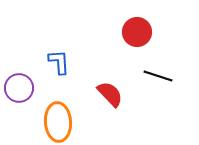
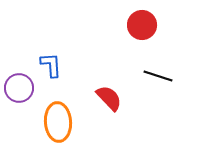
red circle: moved 5 px right, 7 px up
blue L-shape: moved 8 px left, 3 px down
red semicircle: moved 1 px left, 4 px down
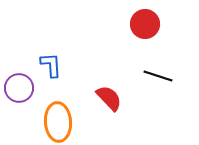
red circle: moved 3 px right, 1 px up
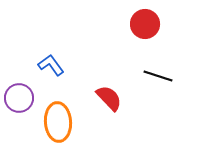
blue L-shape: rotated 32 degrees counterclockwise
purple circle: moved 10 px down
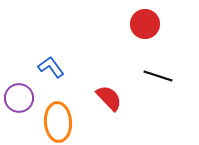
blue L-shape: moved 2 px down
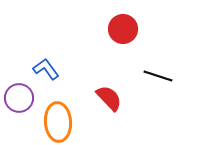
red circle: moved 22 px left, 5 px down
blue L-shape: moved 5 px left, 2 px down
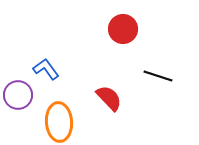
purple circle: moved 1 px left, 3 px up
orange ellipse: moved 1 px right
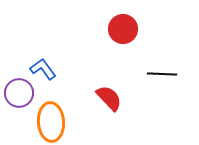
blue L-shape: moved 3 px left
black line: moved 4 px right, 2 px up; rotated 16 degrees counterclockwise
purple circle: moved 1 px right, 2 px up
orange ellipse: moved 8 px left
